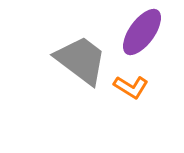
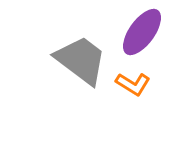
orange L-shape: moved 2 px right, 3 px up
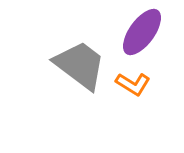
gray trapezoid: moved 1 px left, 5 px down
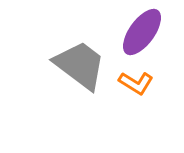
orange L-shape: moved 3 px right, 1 px up
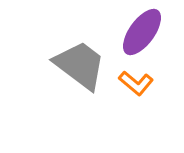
orange L-shape: rotated 8 degrees clockwise
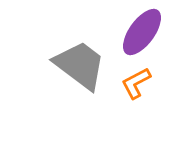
orange L-shape: rotated 112 degrees clockwise
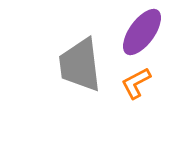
gray trapezoid: rotated 134 degrees counterclockwise
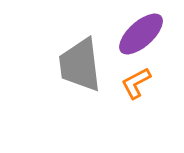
purple ellipse: moved 1 px left, 2 px down; rotated 12 degrees clockwise
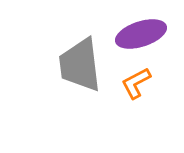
purple ellipse: rotated 24 degrees clockwise
